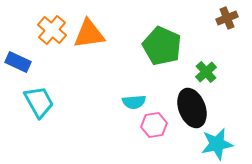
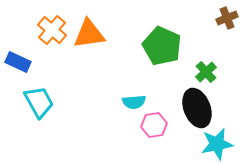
black ellipse: moved 5 px right
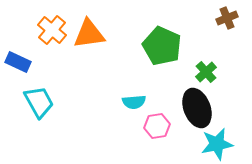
pink hexagon: moved 3 px right, 1 px down
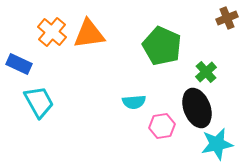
orange cross: moved 2 px down
blue rectangle: moved 1 px right, 2 px down
pink hexagon: moved 5 px right
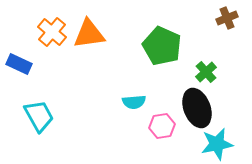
cyan trapezoid: moved 14 px down
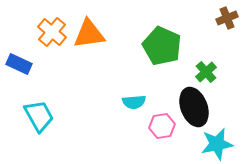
black ellipse: moved 3 px left, 1 px up
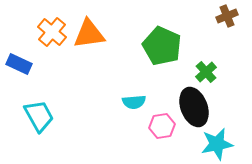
brown cross: moved 2 px up
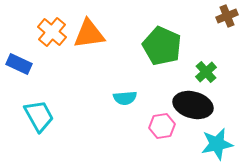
cyan semicircle: moved 9 px left, 4 px up
black ellipse: moved 1 px left, 2 px up; rotated 54 degrees counterclockwise
